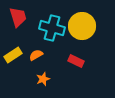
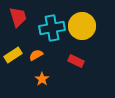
cyan cross: rotated 25 degrees counterclockwise
orange star: moved 1 px left; rotated 16 degrees counterclockwise
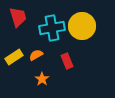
yellow rectangle: moved 1 px right, 2 px down
red rectangle: moved 9 px left; rotated 42 degrees clockwise
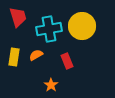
cyan cross: moved 3 px left, 1 px down
yellow rectangle: rotated 48 degrees counterclockwise
orange star: moved 9 px right, 6 px down
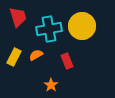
yellow rectangle: rotated 18 degrees clockwise
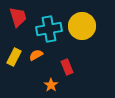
red rectangle: moved 6 px down
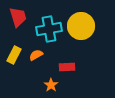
yellow circle: moved 1 px left
yellow rectangle: moved 2 px up
red rectangle: rotated 70 degrees counterclockwise
